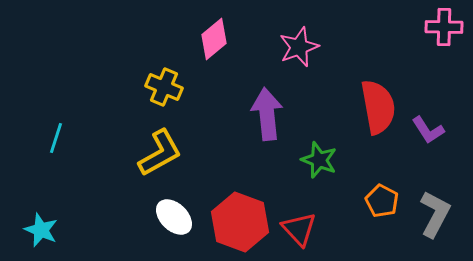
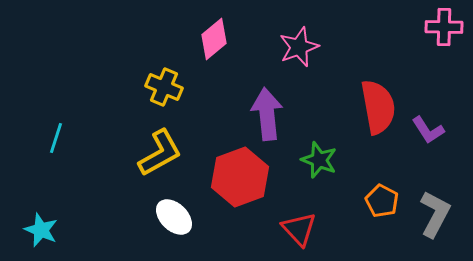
red hexagon: moved 45 px up; rotated 20 degrees clockwise
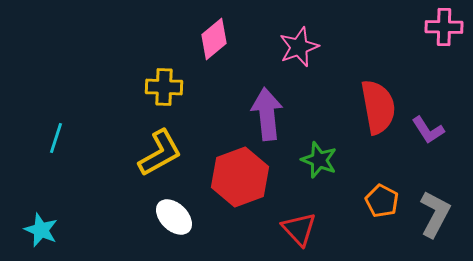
yellow cross: rotated 21 degrees counterclockwise
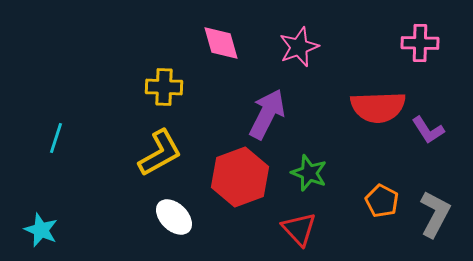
pink cross: moved 24 px left, 16 px down
pink diamond: moved 7 px right, 4 px down; rotated 66 degrees counterclockwise
red semicircle: rotated 98 degrees clockwise
purple arrow: rotated 33 degrees clockwise
green star: moved 10 px left, 13 px down
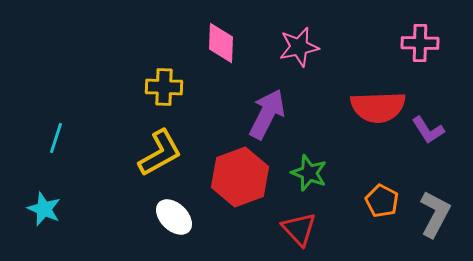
pink diamond: rotated 18 degrees clockwise
pink star: rotated 9 degrees clockwise
cyan star: moved 3 px right, 21 px up
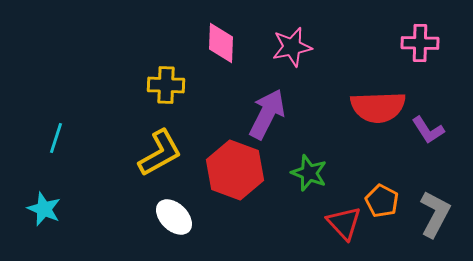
pink star: moved 7 px left
yellow cross: moved 2 px right, 2 px up
red hexagon: moved 5 px left, 7 px up; rotated 20 degrees counterclockwise
red triangle: moved 45 px right, 6 px up
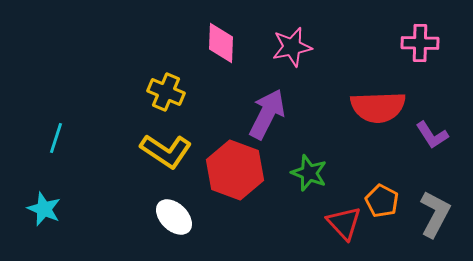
yellow cross: moved 7 px down; rotated 21 degrees clockwise
purple L-shape: moved 4 px right, 5 px down
yellow L-shape: moved 6 px right, 2 px up; rotated 63 degrees clockwise
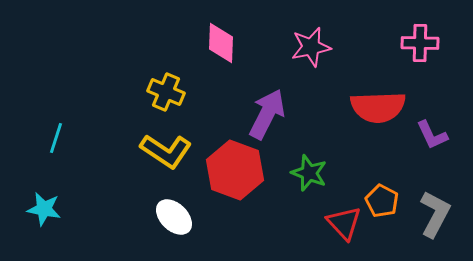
pink star: moved 19 px right
purple L-shape: rotated 8 degrees clockwise
cyan star: rotated 12 degrees counterclockwise
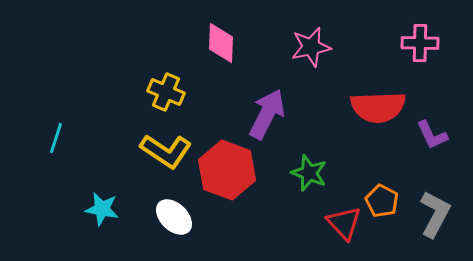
red hexagon: moved 8 px left
cyan star: moved 58 px right
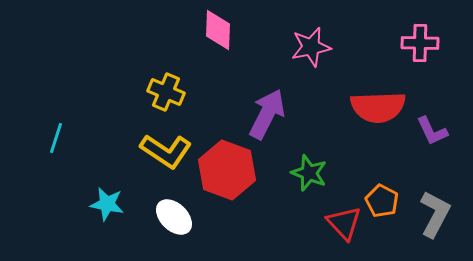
pink diamond: moved 3 px left, 13 px up
purple L-shape: moved 4 px up
cyan star: moved 5 px right, 5 px up
